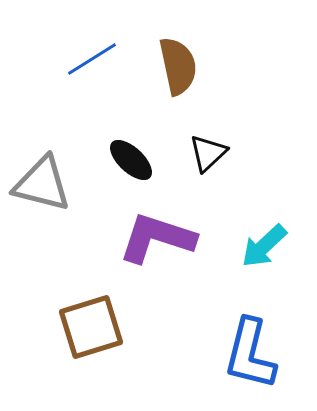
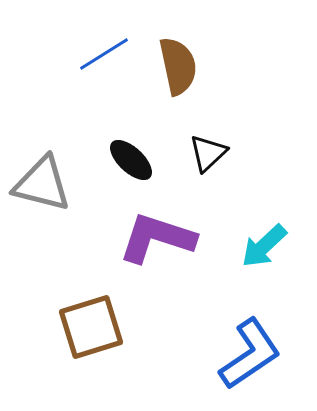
blue line: moved 12 px right, 5 px up
blue L-shape: rotated 138 degrees counterclockwise
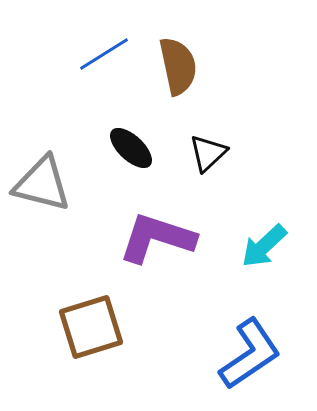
black ellipse: moved 12 px up
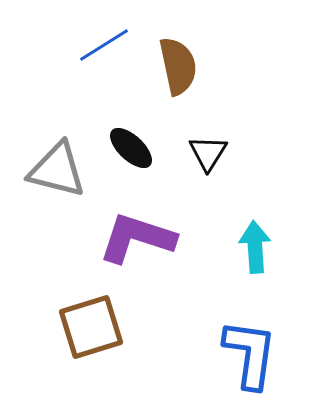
blue line: moved 9 px up
black triangle: rotated 15 degrees counterclockwise
gray triangle: moved 15 px right, 14 px up
purple L-shape: moved 20 px left
cyan arrow: moved 9 px left, 1 px down; rotated 129 degrees clockwise
blue L-shape: rotated 48 degrees counterclockwise
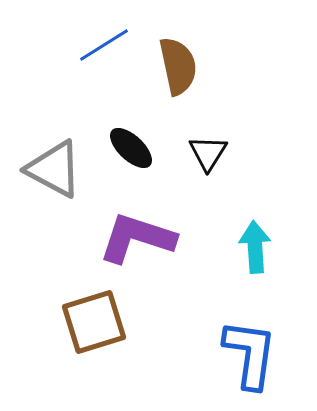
gray triangle: moved 3 px left, 1 px up; rotated 14 degrees clockwise
brown square: moved 3 px right, 5 px up
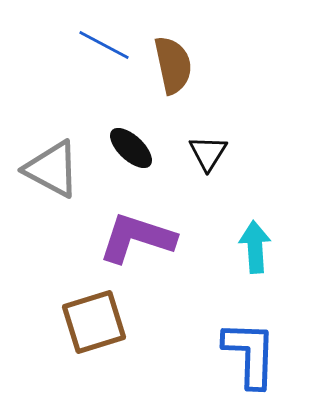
blue line: rotated 60 degrees clockwise
brown semicircle: moved 5 px left, 1 px up
gray triangle: moved 2 px left
blue L-shape: rotated 6 degrees counterclockwise
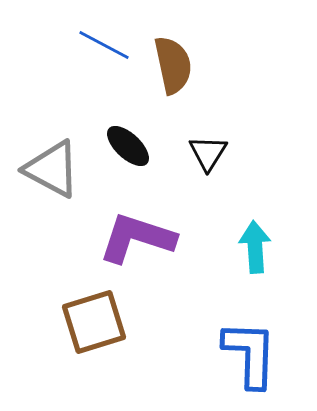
black ellipse: moved 3 px left, 2 px up
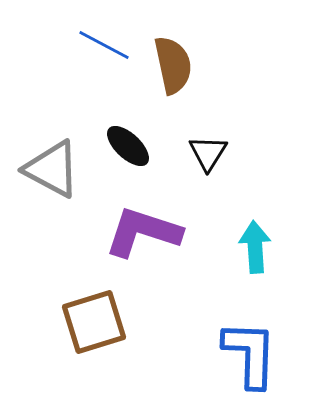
purple L-shape: moved 6 px right, 6 px up
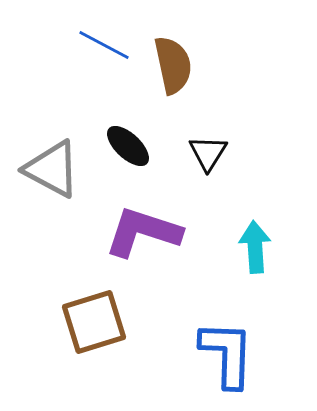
blue L-shape: moved 23 px left
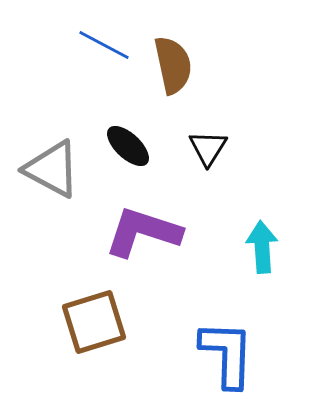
black triangle: moved 5 px up
cyan arrow: moved 7 px right
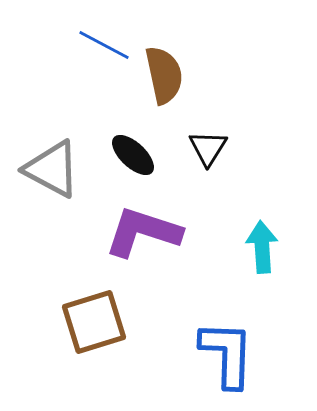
brown semicircle: moved 9 px left, 10 px down
black ellipse: moved 5 px right, 9 px down
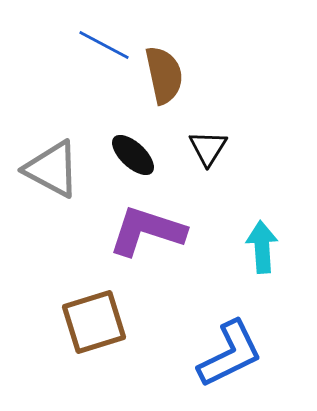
purple L-shape: moved 4 px right, 1 px up
blue L-shape: moved 3 px right; rotated 62 degrees clockwise
